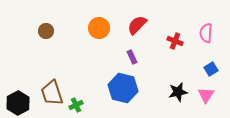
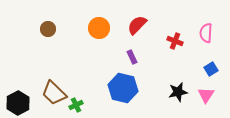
brown circle: moved 2 px right, 2 px up
brown trapezoid: moved 2 px right; rotated 28 degrees counterclockwise
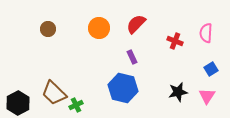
red semicircle: moved 1 px left, 1 px up
pink triangle: moved 1 px right, 1 px down
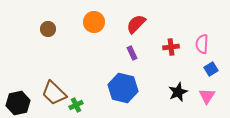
orange circle: moved 5 px left, 6 px up
pink semicircle: moved 4 px left, 11 px down
red cross: moved 4 px left, 6 px down; rotated 28 degrees counterclockwise
purple rectangle: moved 4 px up
black star: rotated 12 degrees counterclockwise
black hexagon: rotated 15 degrees clockwise
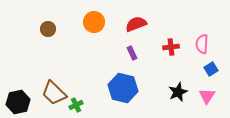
red semicircle: rotated 25 degrees clockwise
black hexagon: moved 1 px up
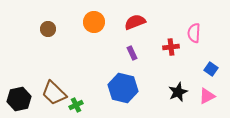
red semicircle: moved 1 px left, 2 px up
pink semicircle: moved 8 px left, 11 px up
blue square: rotated 24 degrees counterclockwise
pink triangle: rotated 30 degrees clockwise
black hexagon: moved 1 px right, 3 px up
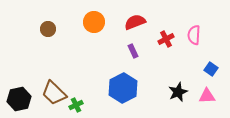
pink semicircle: moved 2 px down
red cross: moved 5 px left, 8 px up; rotated 21 degrees counterclockwise
purple rectangle: moved 1 px right, 2 px up
blue hexagon: rotated 20 degrees clockwise
pink triangle: rotated 24 degrees clockwise
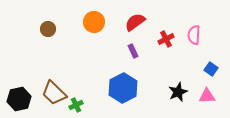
red semicircle: rotated 15 degrees counterclockwise
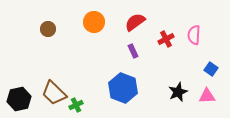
blue hexagon: rotated 12 degrees counterclockwise
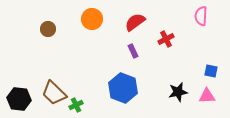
orange circle: moved 2 px left, 3 px up
pink semicircle: moved 7 px right, 19 px up
blue square: moved 2 px down; rotated 24 degrees counterclockwise
black star: rotated 12 degrees clockwise
black hexagon: rotated 20 degrees clockwise
